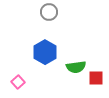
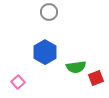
red square: rotated 21 degrees counterclockwise
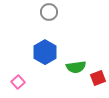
red square: moved 2 px right
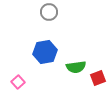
blue hexagon: rotated 20 degrees clockwise
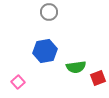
blue hexagon: moved 1 px up
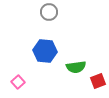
blue hexagon: rotated 15 degrees clockwise
red square: moved 3 px down
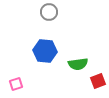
green semicircle: moved 2 px right, 3 px up
pink square: moved 2 px left, 2 px down; rotated 24 degrees clockwise
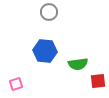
red square: rotated 14 degrees clockwise
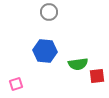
red square: moved 1 px left, 5 px up
